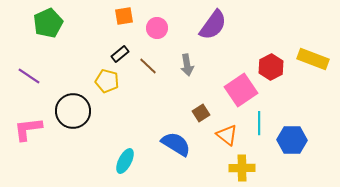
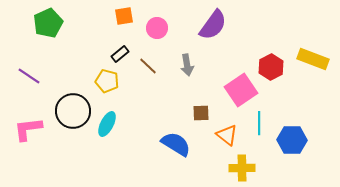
brown square: rotated 30 degrees clockwise
cyan ellipse: moved 18 px left, 37 px up
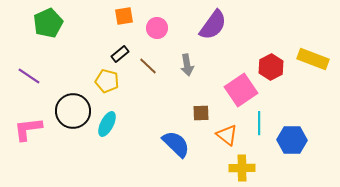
blue semicircle: rotated 12 degrees clockwise
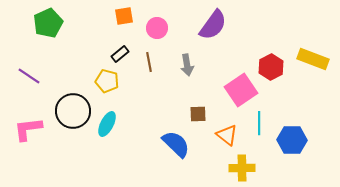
brown line: moved 1 px right, 4 px up; rotated 36 degrees clockwise
brown square: moved 3 px left, 1 px down
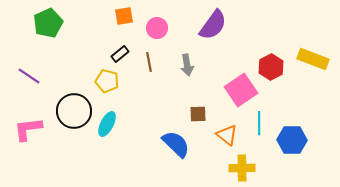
black circle: moved 1 px right
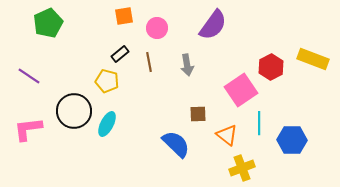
yellow cross: rotated 20 degrees counterclockwise
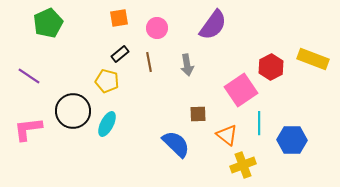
orange square: moved 5 px left, 2 px down
black circle: moved 1 px left
yellow cross: moved 1 px right, 3 px up
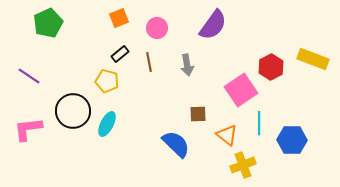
orange square: rotated 12 degrees counterclockwise
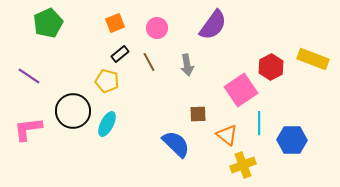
orange square: moved 4 px left, 5 px down
brown line: rotated 18 degrees counterclockwise
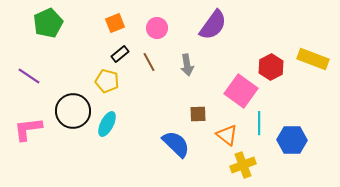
pink square: moved 1 px down; rotated 20 degrees counterclockwise
